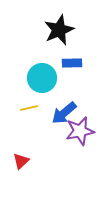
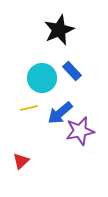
blue rectangle: moved 8 px down; rotated 48 degrees clockwise
blue arrow: moved 4 px left
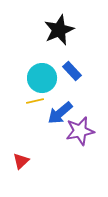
yellow line: moved 6 px right, 7 px up
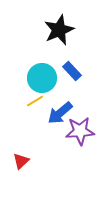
yellow line: rotated 18 degrees counterclockwise
purple star: rotated 8 degrees clockwise
